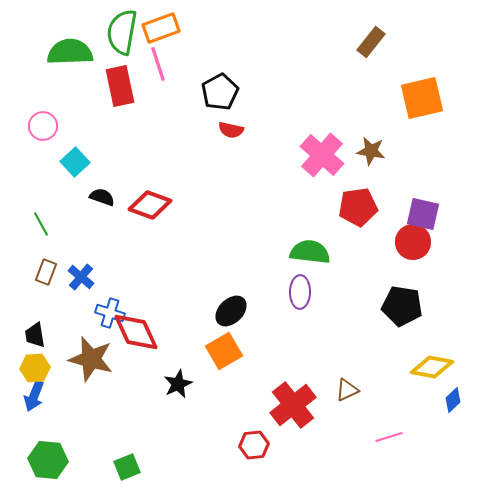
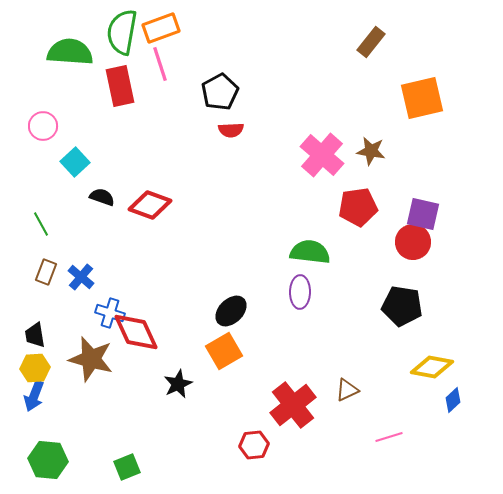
green semicircle at (70, 52): rotated 6 degrees clockwise
pink line at (158, 64): moved 2 px right
red semicircle at (231, 130): rotated 15 degrees counterclockwise
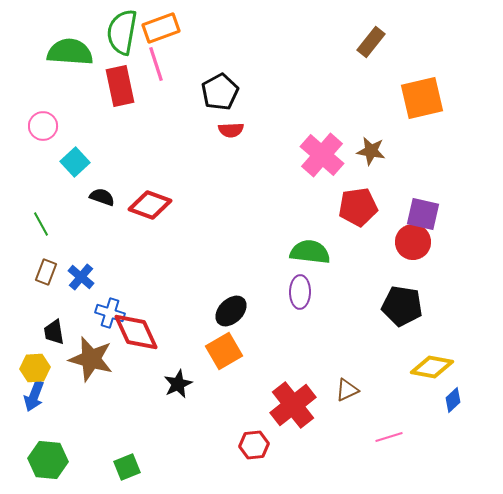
pink line at (160, 64): moved 4 px left
black trapezoid at (35, 335): moved 19 px right, 3 px up
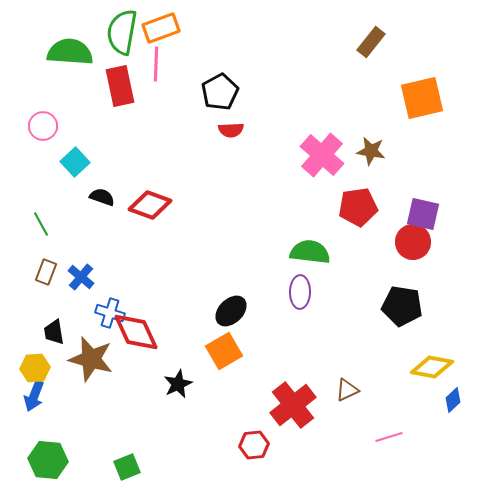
pink line at (156, 64): rotated 20 degrees clockwise
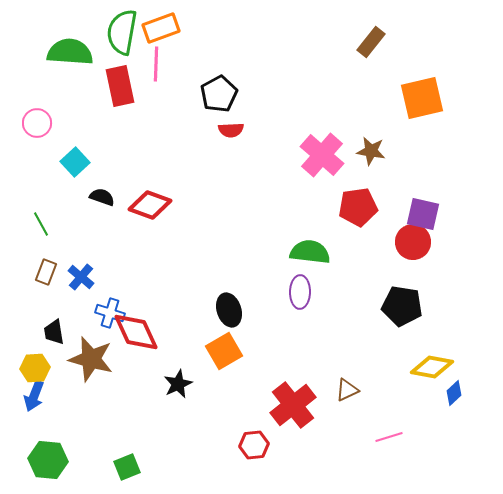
black pentagon at (220, 92): moved 1 px left, 2 px down
pink circle at (43, 126): moved 6 px left, 3 px up
black ellipse at (231, 311): moved 2 px left, 1 px up; rotated 64 degrees counterclockwise
blue diamond at (453, 400): moved 1 px right, 7 px up
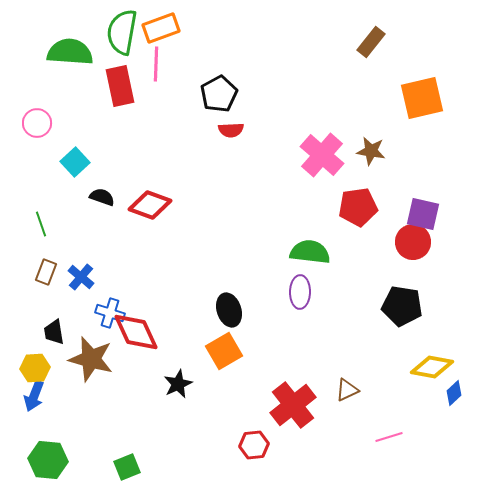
green line at (41, 224): rotated 10 degrees clockwise
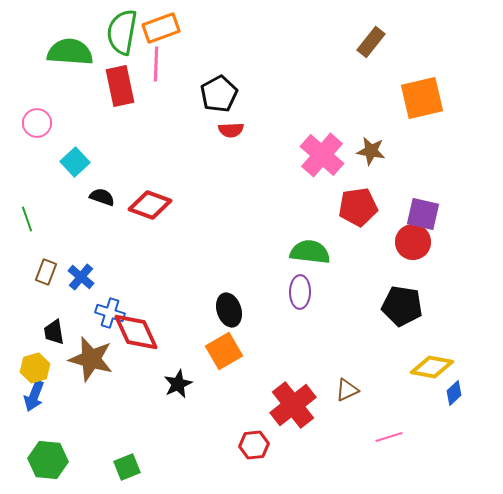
green line at (41, 224): moved 14 px left, 5 px up
yellow hexagon at (35, 368): rotated 12 degrees counterclockwise
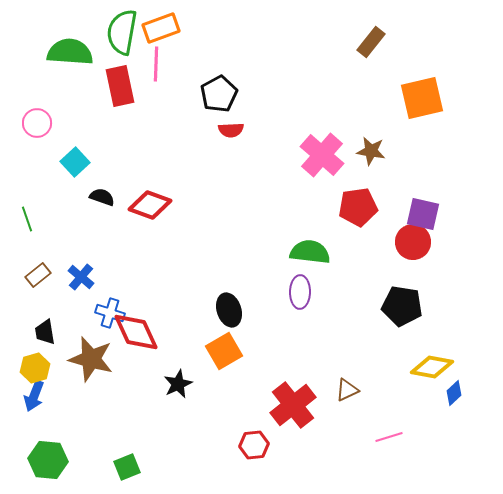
brown rectangle at (46, 272): moved 8 px left, 3 px down; rotated 30 degrees clockwise
black trapezoid at (54, 332): moved 9 px left
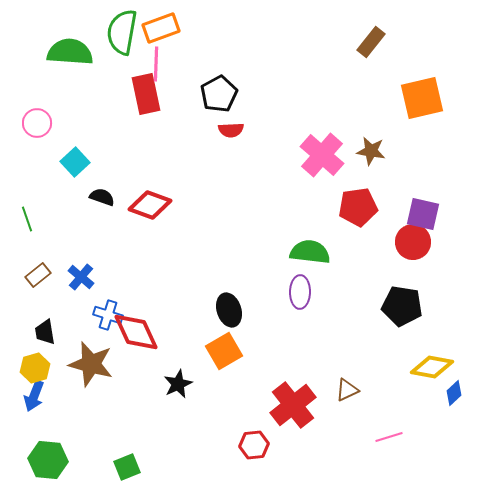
red rectangle at (120, 86): moved 26 px right, 8 px down
blue cross at (110, 313): moved 2 px left, 2 px down
brown star at (91, 359): moved 5 px down
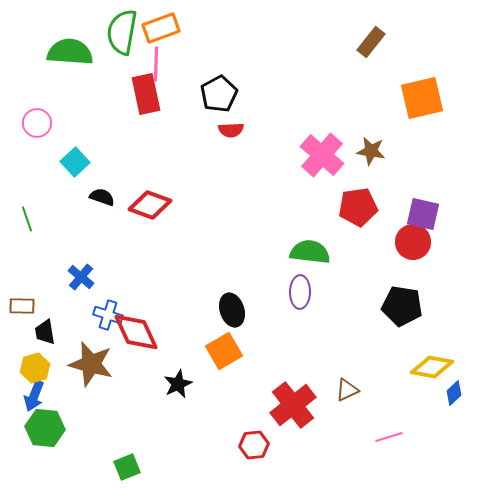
brown rectangle at (38, 275): moved 16 px left, 31 px down; rotated 40 degrees clockwise
black ellipse at (229, 310): moved 3 px right
green hexagon at (48, 460): moved 3 px left, 32 px up
